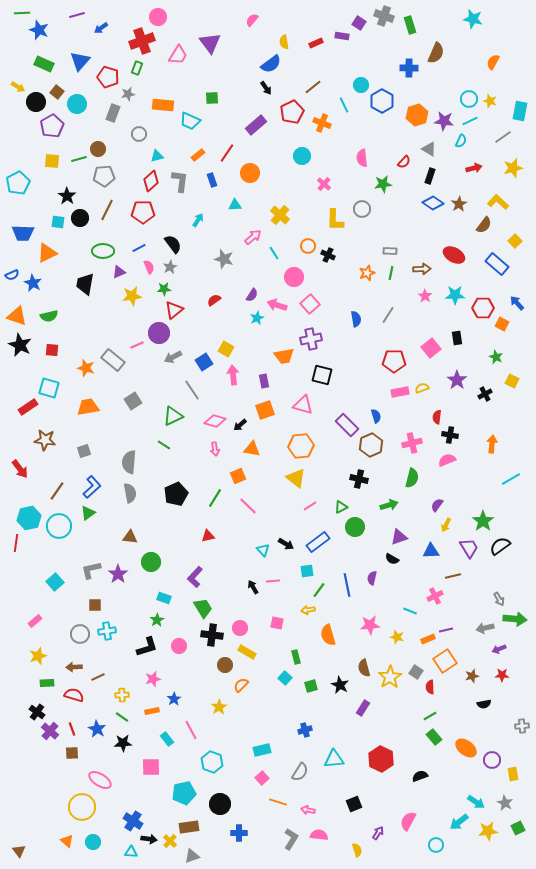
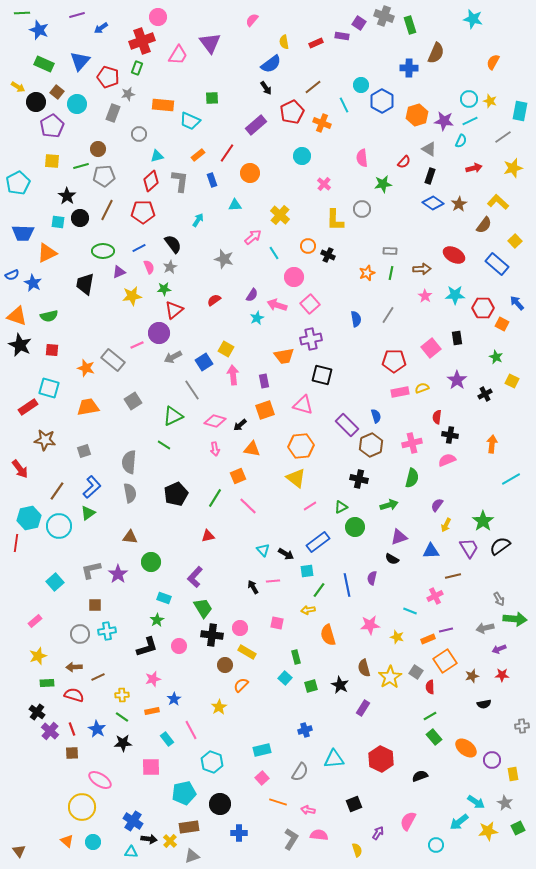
green line at (79, 159): moved 2 px right, 7 px down
black arrow at (286, 544): moved 10 px down
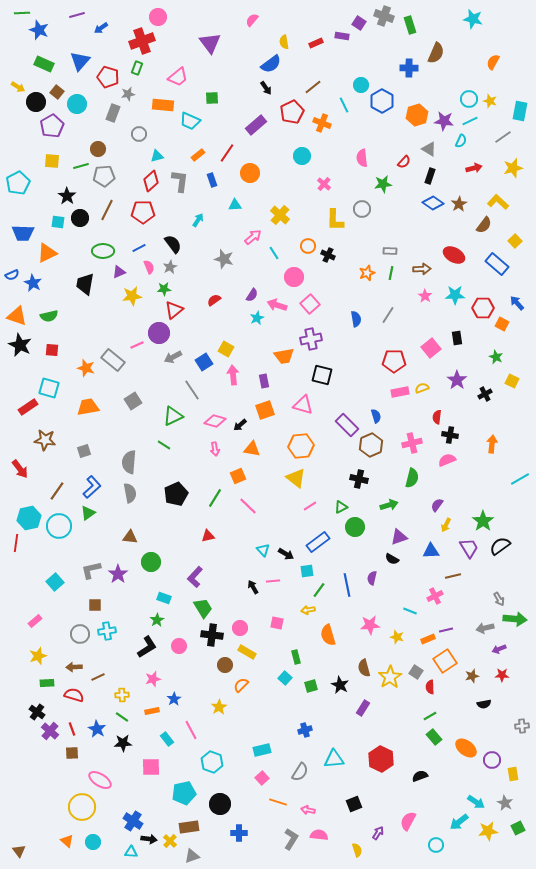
pink trapezoid at (178, 55): moved 22 px down; rotated 20 degrees clockwise
cyan line at (511, 479): moved 9 px right
black L-shape at (147, 647): rotated 15 degrees counterclockwise
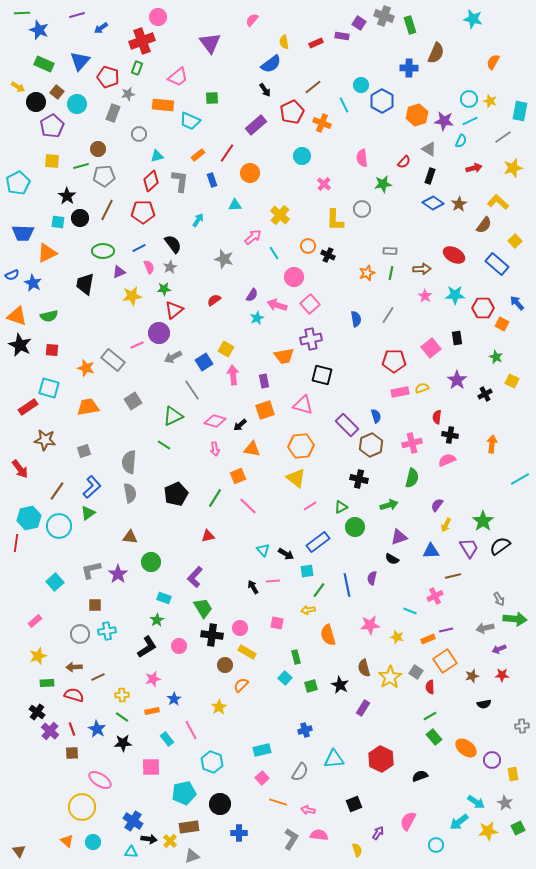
black arrow at (266, 88): moved 1 px left, 2 px down
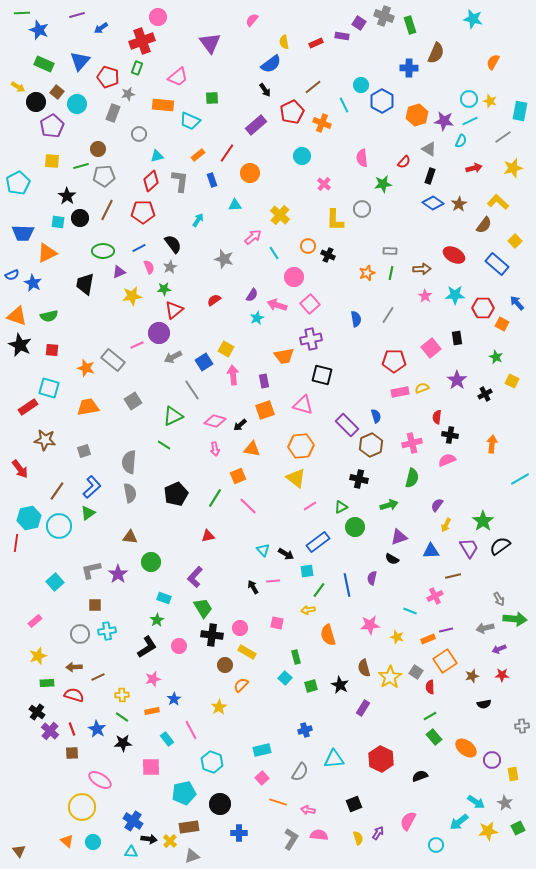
yellow semicircle at (357, 850): moved 1 px right, 12 px up
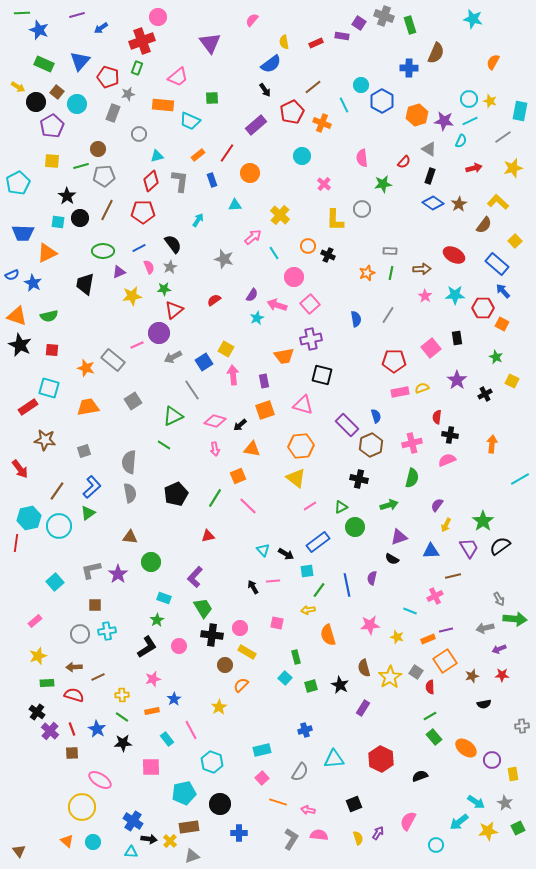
blue arrow at (517, 303): moved 14 px left, 12 px up
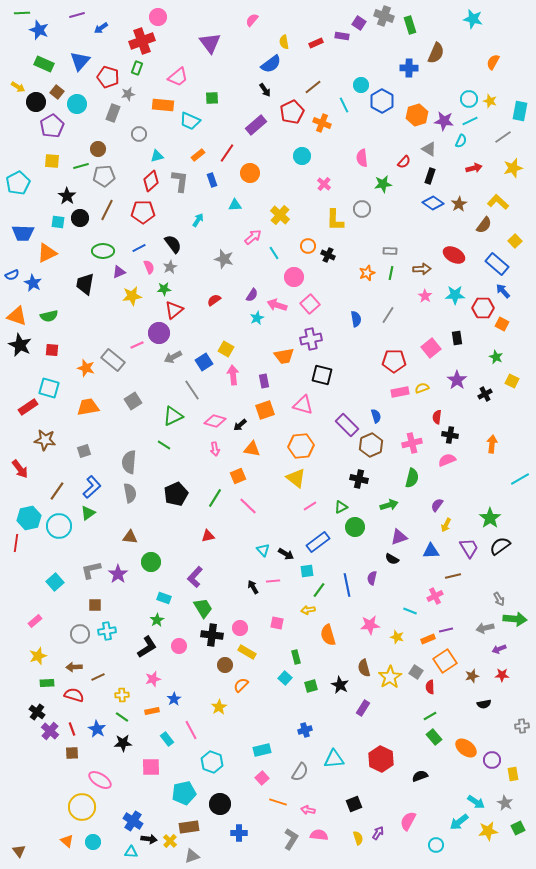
green star at (483, 521): moved 7 px right, 3 px up
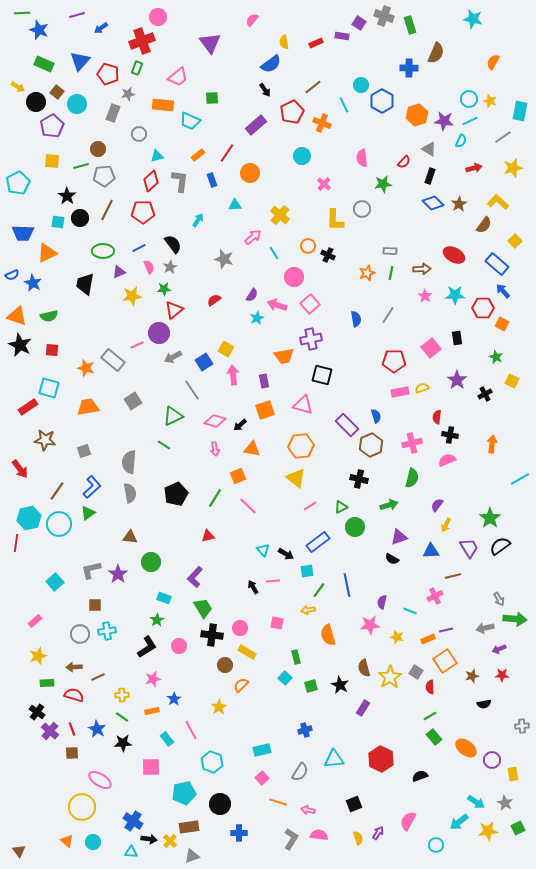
red pentagon at (108, 77): moved 3 px up
blue diamond at (433, 203): rotated 10 degrees clockwise
cyan circle at (59, 526): moved 2 px up
purple semicircle at (372, 578): moved 10 px right, 24 px down
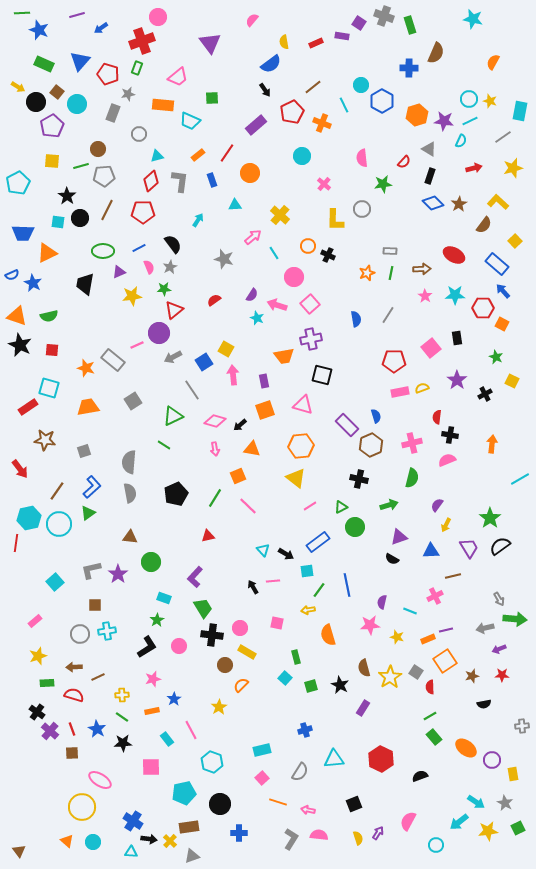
cyan star at (257, 318): rotated 24 degrees counterclockwise
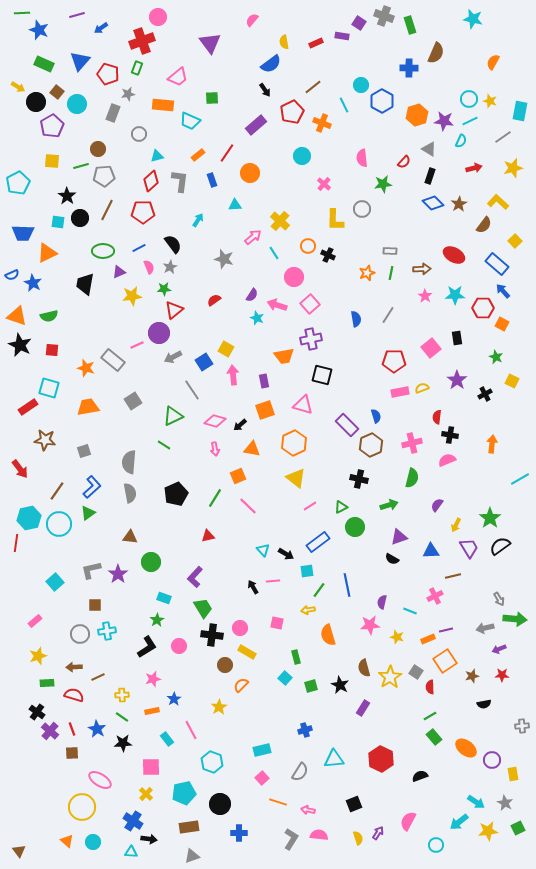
yellow cross at (280, 215): moved 6 px down
orange hexagon at (301, 446): moved 7 px left, 3 px up; rotated 20 degrees counterclockwise
yellow arrow at (446, 525): moved 10 px right
yellow cross at (170, 841): moved 24 px left, 47 px up
